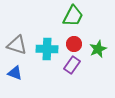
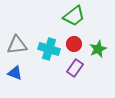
green trapezoid: moved 1 px right; rotated 25 degrees clockwise
gray triangle: rotated 25 degrees counterclockwise
cyan cross: moved 2 px right; rotated 15 degrees clockwise
purple rectangle: moved 3 px right, 3 px down
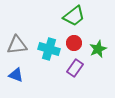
red circle: moved 1 px up
blue triangle: moved 1 px right, 2 px down
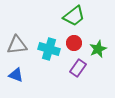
purple rectangle: moved 3 px right
